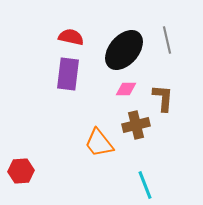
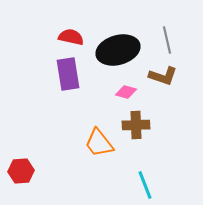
black ellipse: moved 6 px left; rotated 33 degrees clockwise
purple rectangle: rotated 16 degrees counterclockwise
pink diamond: moved 3 px down; rotated 15 degrees clockwise
brown L-shape: moved 22 px up; rotated 104 degrees clockwise
brown cross: rotated 12 degrees clockwise
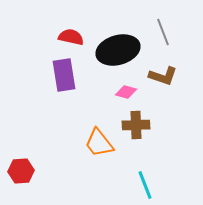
gray line: moved 4 px left, 8 px up; rotated 8 degrees counterclockwise
purple rectangle: moved 4 px left, 1 px down
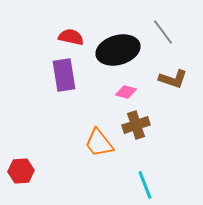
gray line: rotated 16 degrees counterclockwise
brown L-shape: moved 10 px right, 3 px down
brown cross: rotated 16 degrees counterclockwise
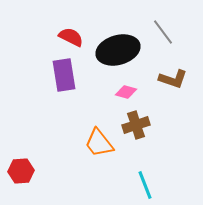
red semicircle: rotated 15 degrees clockwise
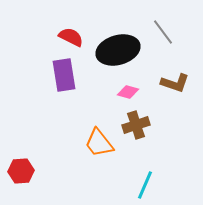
brown L-shape: moved 2 px right, 4 px down
pink diamond: moved 2 px right
cyan line: rotated 44 degrees clockwise
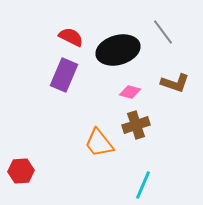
purple rectangle: rotated 32 degrees clockwise
pink diamond: moved 2 px right
cyan line: moved 2 px left
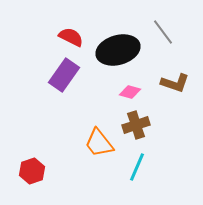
purple rectangle: rotated 12 degrees clockwise
red hexagon: moved 11 px right; rotated 15 degrees counterclockwise
cyan line: moved 6 px left, 18 px up
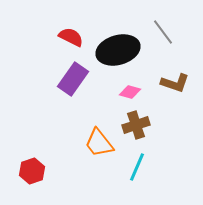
purple rectangle: moved 9 px right, 4 px down
